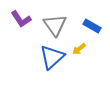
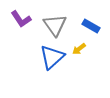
blue rectangle: moved 1 px left
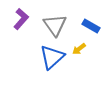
purple L-shape: rotated 105 degrees counterclockwise
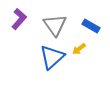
purple L-shape: moved 2 px left
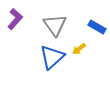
purple L-shape: moved 4 px left
blue rectangle: moved 6 px right, 1 px down
